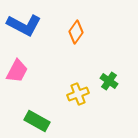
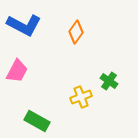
yellow cross: moved 3 px right, 3 px down
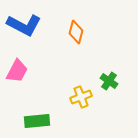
orange diamond: rotated 20 degrees counterclockwise
green rectangle: rotated 35 degrees counterclockwise
